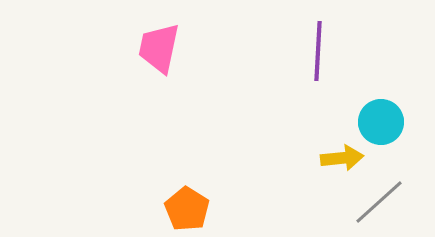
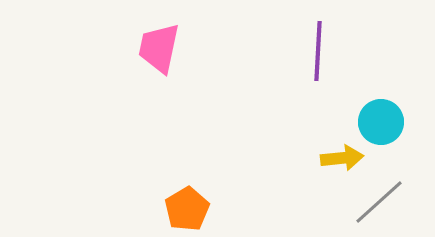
orange pentagon: rotated 9 degrees clockwise
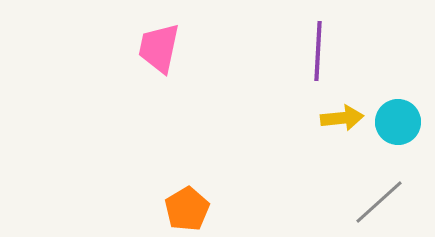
cyan circle: moved 17 px right
yellow arrow: moved 40 px up
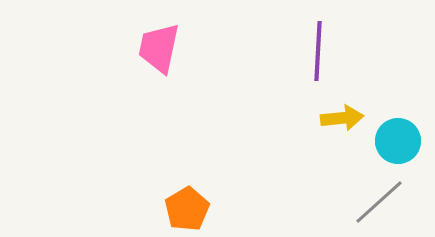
cyan circle: moved 19 px down
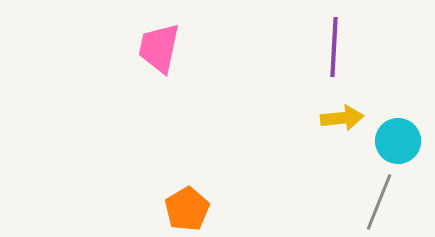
purple line: moved 16 px right, 4 px up
gray line: rotated 26 degrees counterclockwise
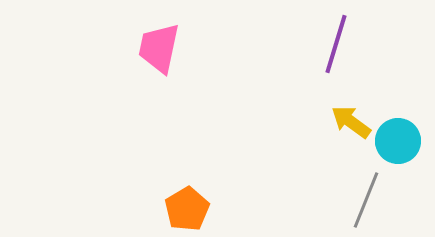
purple line: moved 2 px right, 3 px up; rotated 14 degrees clockwise
yellow arrow: moved 9 px right, 4 px down; rotated 138 degrees counterclockwise
gray line: moved 13 px left, 2 px up
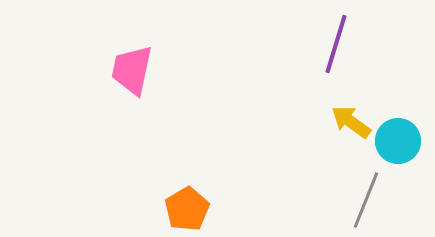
pink trapezoid: moved 27 px left, 22 px down
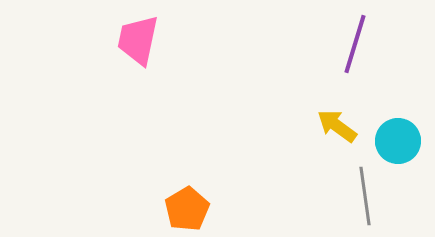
purple line: moved 19 px right
pink trapezoid: moved 6 px right, 30 px up
yellow arrow: moved 14 px left, 4 px down
gray line: moved 1 px left, 4 px up; rotated 30 degrees counterclockwise
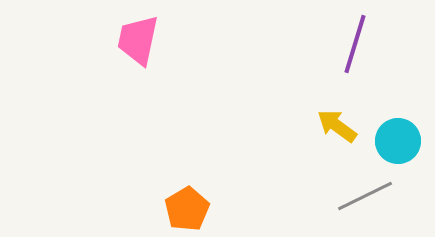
gray line: rotated 72 degrees clockwise
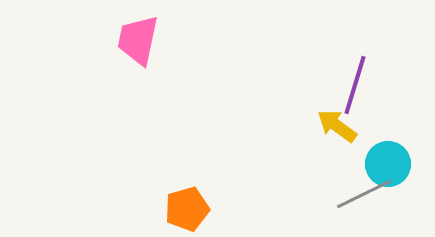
purple line: moved 41 px down
cyan circle: moved 10 px left, 23 px down
gray line: moved 1 px left, 2 px up
orange pentagon: rotated 15 degrees clockwise
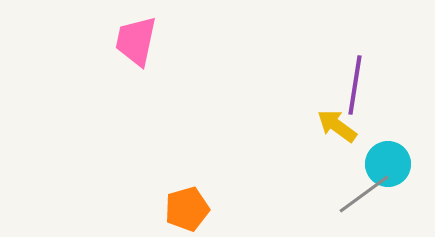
pink trapezoid: moved 2 px left, 1 px down
purple line: rotated 8 degrees counterclockwise
gray line: rotated 10 degrees counterclockwise
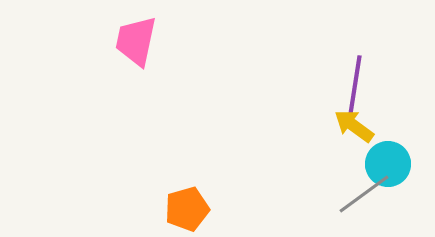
yellow arrow: moved 17 px right
